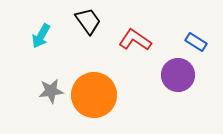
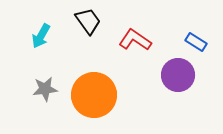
gray star: moved 6 px left, 2 px up
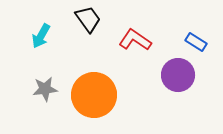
black trapezoid: moved 2 px up
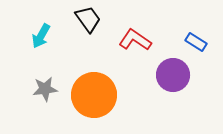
purple circle: moved 5 px left
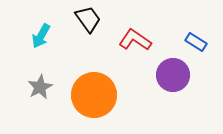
gray star: moved 5 px left, 2 px up; rotated 20 degrees counterclockwise
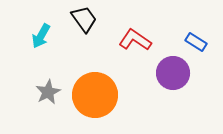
black trapezoid: moved 4 px left
purple circle: moved 2 px up
gray star: moved 8 px right, 5 px down
orange circle: moved 1 px right
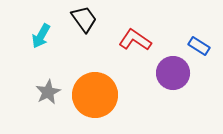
blue rectangle: moved 3 px right, 4 px down
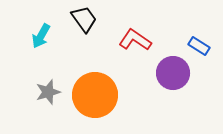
gray star: rotated 10 degrees clockwise
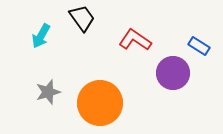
black trapezoid: moved 2 px left, 1 px up
orange circle: moved 5 px right, 8 px down
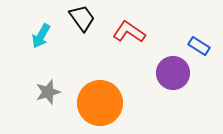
red L-shape: moved 6 px left, 8 px up
